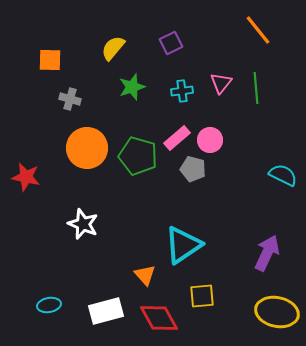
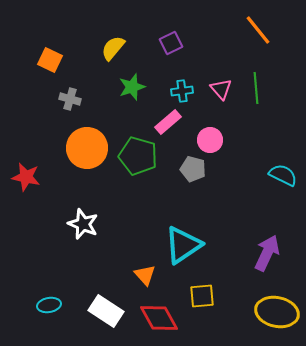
orange square: rotated 25 degrees clockwise
pink triangle: moved 6 px down; rotated 20 degrees counterclockwise
pink rectangle: moved 9 px left, 16 px up
white rectangle: rotated 48 degrees clockwise
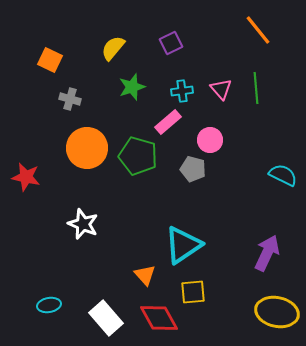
yellow square: moved 9 px left, 4 px up
white rectangle: moved 7 px down; rotated 16 degrees clockwise
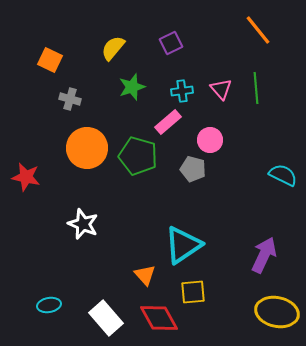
purple arrow: moved 3 px left, 2 px down
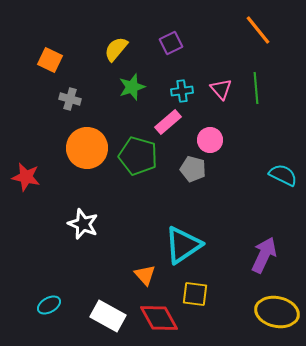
yellow semicircle: moved 3 px right, 1 px down
yellow square: moved 2 px right, 2 px down; rotated 12 degrees clockwise
cyan ellipse: rotated 20 degrees counterclockwise
white rectangle: moved 2 px right, 2 px up; rotated 20 degrees counterclockwise
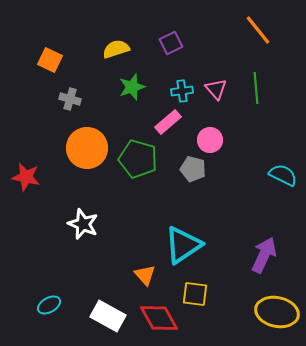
yellow semicircle: rotated 32 degrees clockwise
pink triangle: moved 5 px left
green pentagon: moved 3 px down
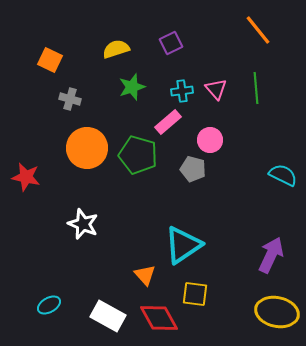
green pentagon: moved 4 px up
purple arrow: moved 7 px right
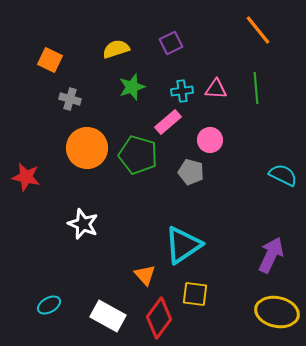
pink triangle: rotated 45 degrees counterclockwise
gray pentagon: moved 2 px left, 3 px down
red diamond: rotated 66 degrees clockwise
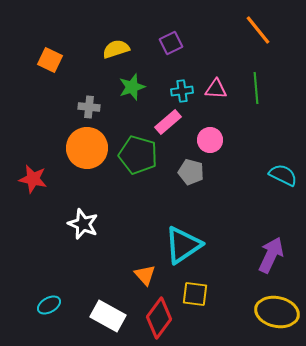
gray cross: moved 19 px right, 8 px down; rotated 10 degrees counterclockwise
red star: moved 7 px right, 2 px down
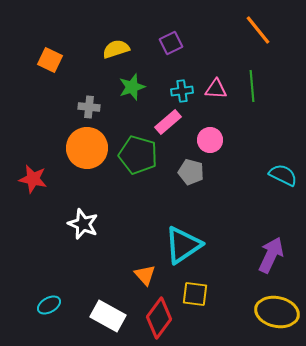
green line: moved 4 px left, 2 px up
